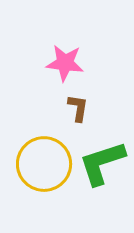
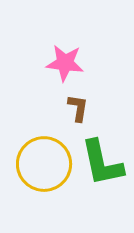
green L-shape: rotated 84 degrees counterclockwise
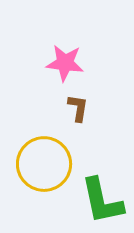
green L-shape: moved 38 px down
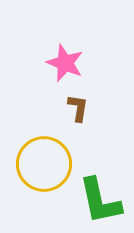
pink star: rotated 15 degrees clockwise
green L-shape: moved 2 px left
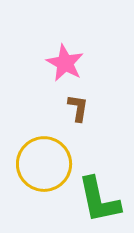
pink star: rotated 6 degrees clockwise
green L-shape: moved 1 px left, 1 px up
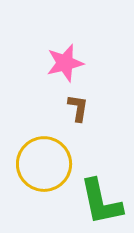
pink star: rotated 30 degrees clockwise
green L-shape: moved 2 px right, 2 px down
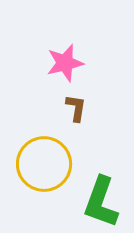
brown L-shape: moved 2 px left
green L-shape: rotated 32 degrees clockwise
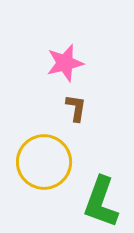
yellow circle: moved 2 px up
